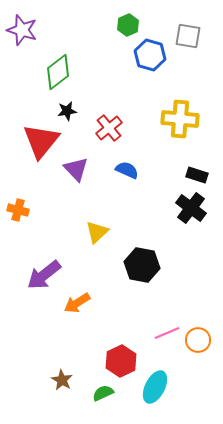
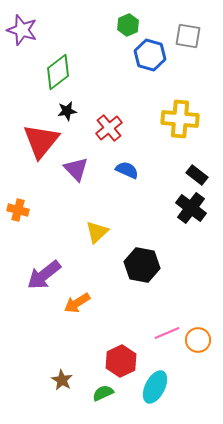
black rectangle: rotated 20 degrees clockwise
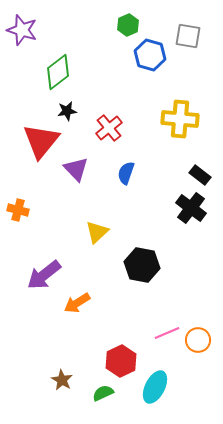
blue semicircle: moved 1 px left, 3 px down; rotated 95 degrees counterclockwise
black rectangle: moved 3 px right
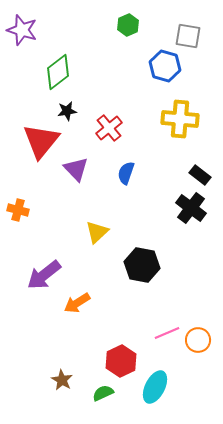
blue hexagon: moved 15 px right, 11 px down
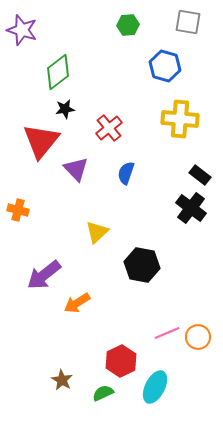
green hexagon: rotated 20 degrees clockwise
gray square: moved 14 px up
black star: moved 2 px left, 2 px up
orange circle: moved 3 px up
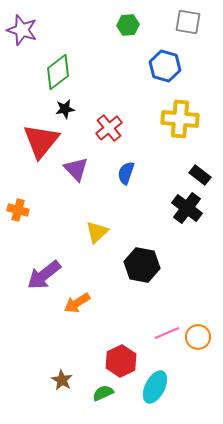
black cross: moved 4 px left
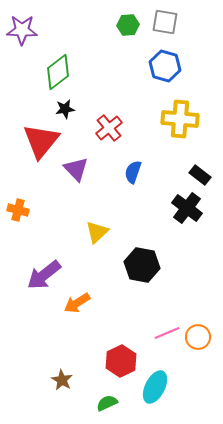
gray square: moved 23 px left
purple star: rotated 16 degrees counterclockwise
blue semicircle: moved 7 px right, 1 px up
green semicircle: moved 4 px right, 10 px down
